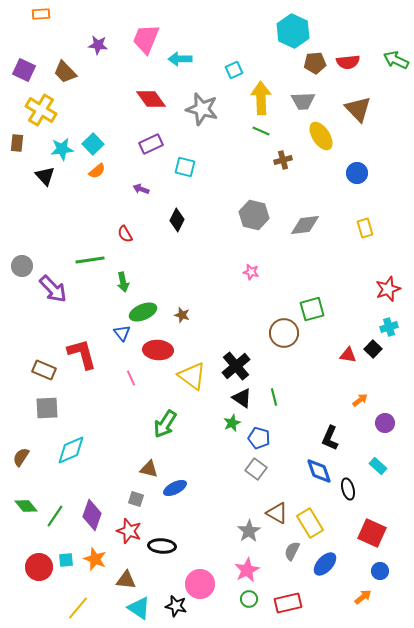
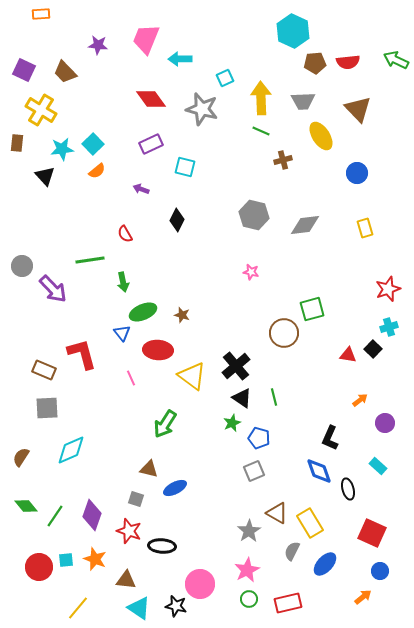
cyan square at (234, 70): moved 9 px left, 8 px down
gray square at (256, 469): moved 2 px left, 2 px down; rotated 30 degrees clockwise
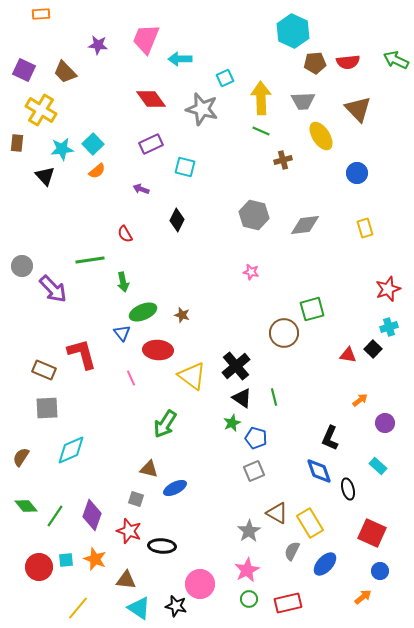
blue pentagon at (259, 438): moved 3 px left
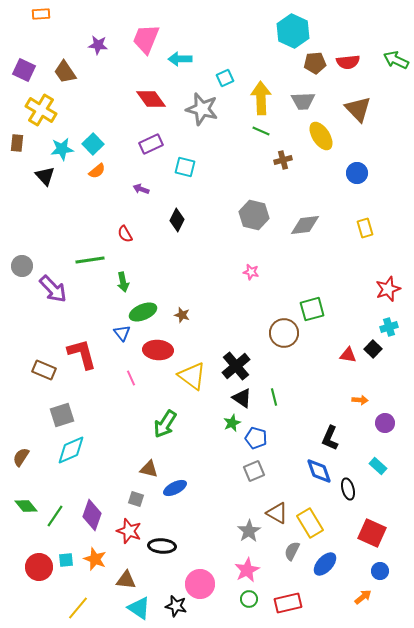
brown trapezoid at (65, 72): rotated 10 degrees clockwise
orange arrow at (360, 400): rotated 42 degrees clockwise
gray square at (47, 408): moved 15 px right, 7 px down; rotated 15 degrees counterclockwise
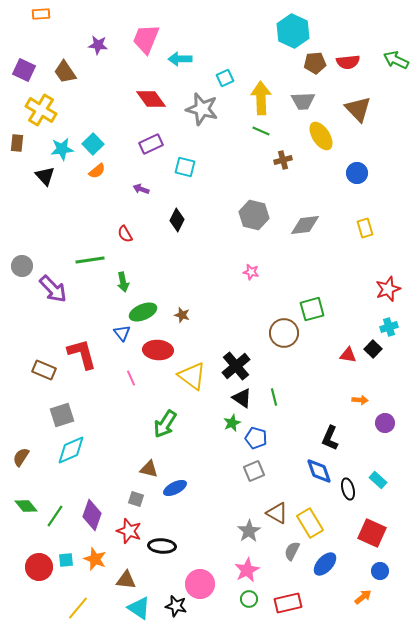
cyan rectangle at (378, 466): moved 14 px down
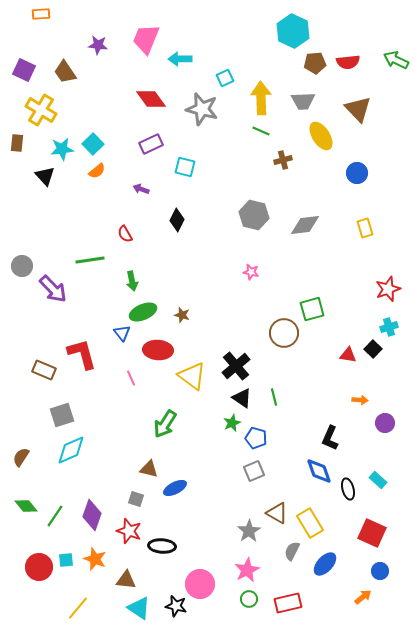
green arrow at (123, 282): moved 9 px right, 1 px up
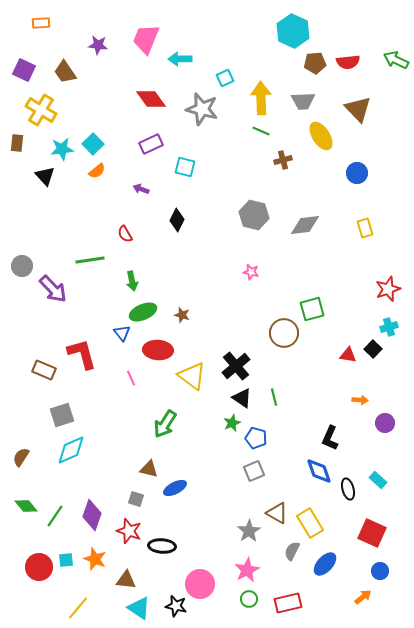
orange rectangle at (41, 14): moved 9 px down
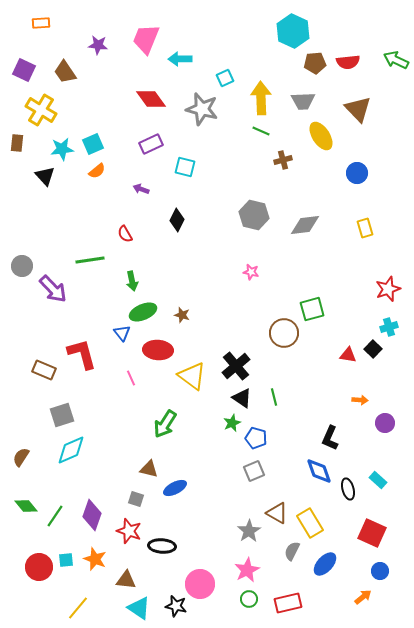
cyan square at (93, 144): rotated 20 degrees clockwise
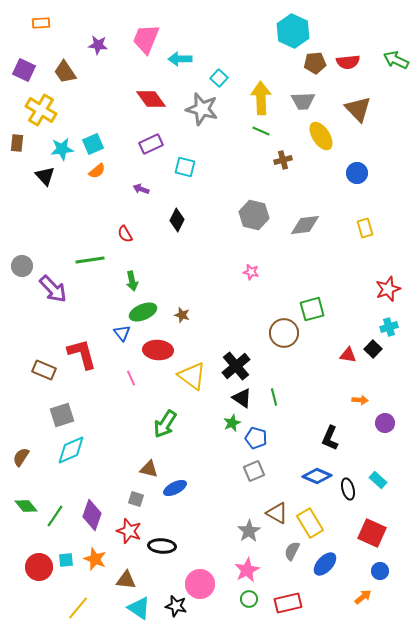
cyan square at (225, 78): moved 6 px left; rotated 24 degrees counterclockwise
blue diamond at (319, 471): moved 2 px left, 5 px down; rotated 48 degrees counterclockwise
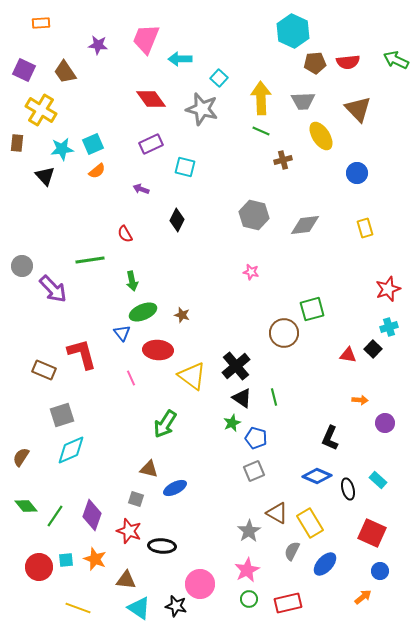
yellow line at (78, 608): rotated 70 degrees clockwise
